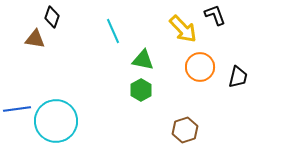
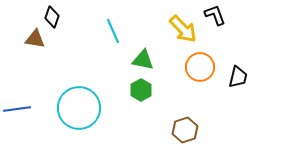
cyan circle: moved 23 px right, 13 px up
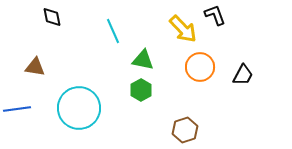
black diamond: rotated 30 degrees counterclockwise
brown triangle: moved 28 px down
black trapezoid: moved 5 px right, 2 px up; rotated 15 degrees clockwise
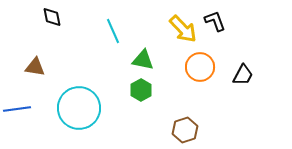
black L-shape: moved 6 px down
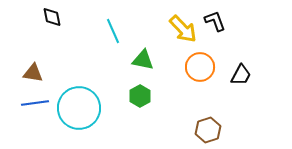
brown triangle: moved 2 px left, 6 px down
black trapezoid: moved 2 px left
green hexagon: moved 1 px left, 6 px down
blue line: moved 18 px right, 6 px up
brown hexagon: moved 23 px right
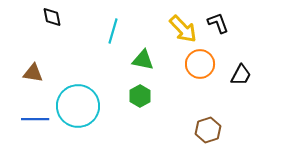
black L-shape: moved 3 px right, 2 px down
cyan line: rotated 40 degrees clockwise
orange circle: moved 3 px up
blue line: moved 16 px down; rotated 8 degrees clockwise
cyan circle: moved 1 px left, 2 px up
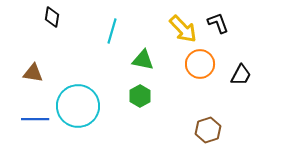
black diamond: rotated 20 degrees clockwise
cyan line: moved 1 px left
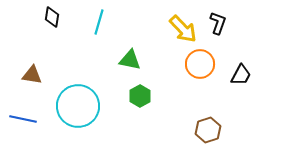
black L-shape: rotated 40 degrees clockwise
cyan line: moved 13 px left, 9 px up
green triangle: moved 13 px left
brown triangle: moved 1 px left, 2 px down
blue line: moved 12 px left; rotated 12 degrees clockwise
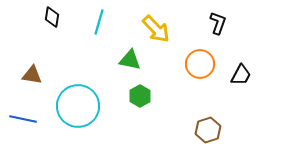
yellow arrow: moved 27 px left
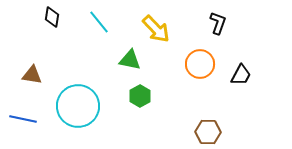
cyan line: rotated 55 degrees counterclockwise
brown hexagon: moved 2 px down; rotated 20 degrees clockwise
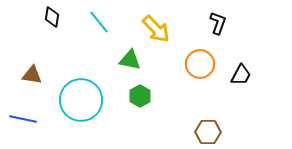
cyan circle: moved 3 px right, 6 px up
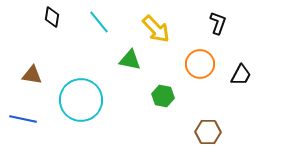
green hexagon: moved 23 px right; rotated 20 degrees counterclockwise
